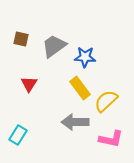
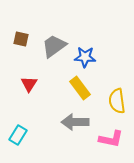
yellow semicircle: moved 11 px right; rotated 55 degrees counterclockwise
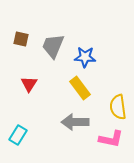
gray trapezoid: moved 1 px left; rotated 32 degrees counterclockwise
yellow semicircle: moved 1 px right, 6 px down
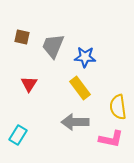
brown square: moved 1 px right, 2 px up
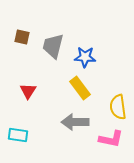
gray trapezoid: rotated 8 degrees counterclockwise
red triangle: moved 1 px left, 7 px down
cyan rectangle: rotated 66 degrees clockwise
